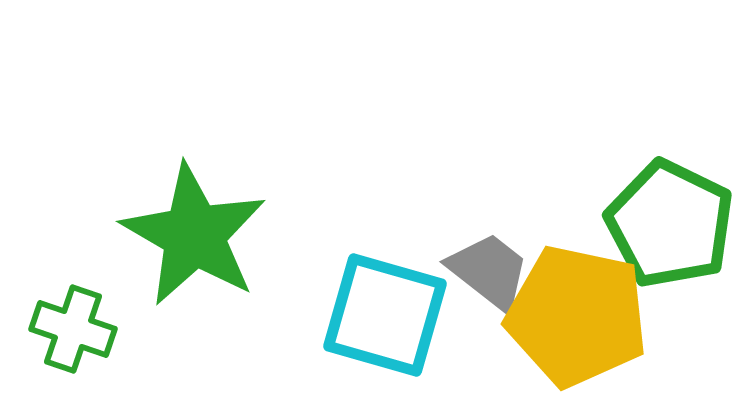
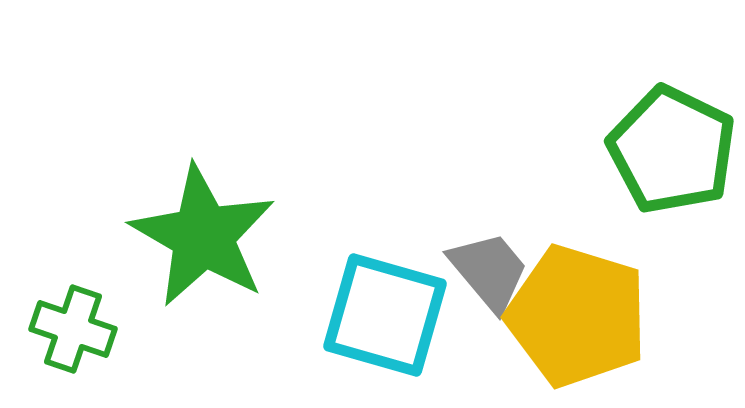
green pentagon: moved 2 px right, 74 px up
green star: moved 9 px right, 1 px down
gray trapezoid: rotated 12 degrees clockwise
yellow pentagon: rotated 5 degrees clockwise
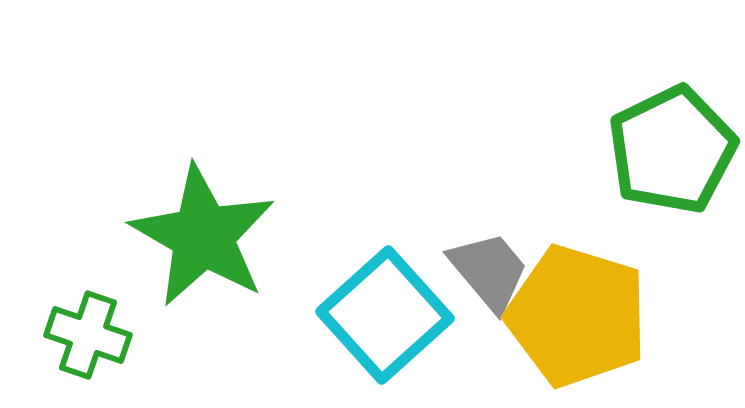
green pentagon: rotated 20 degrees clockwise
cyan square: rotated 32 degrees clockwise
green cross: moved 15 px right, 6 px down
